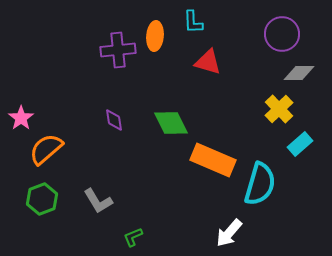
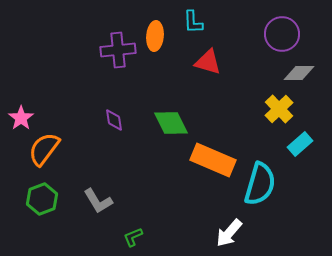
orange semicircle: moved 2 px left; rotated 12 degrees counterclockwise
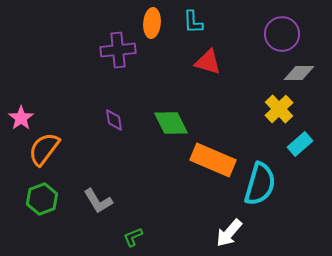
orange ellipse: moved 3 px left, 13 px up
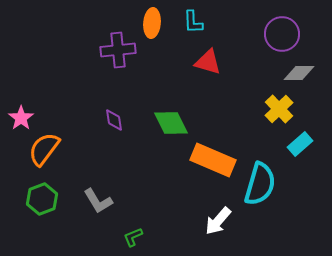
white arrow: moved 11 px left, 12 px up
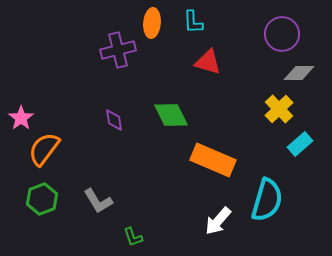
purple cross: rotated 8 degrees counterclockwise
green diamond: moved 8 px up
cyan semicircle: moved 7 px right, 16 px down
green L-shape: rotated 85 degrees counterclockwise
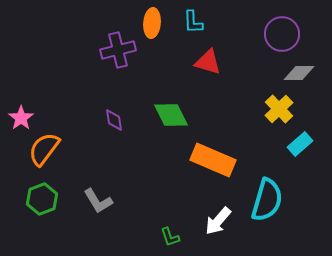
green L-shape: moved 37 px right
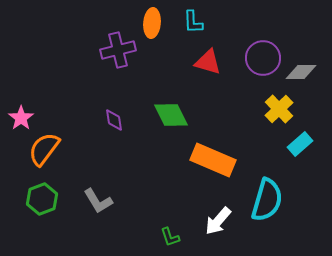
purple circle: moved 19 px left, 24 px down
gray diamond: moved 2 px right, 1 px up
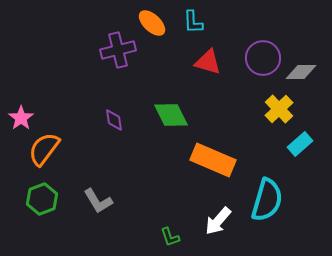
orange ellipse: rotated 52 degrees counterclockwise
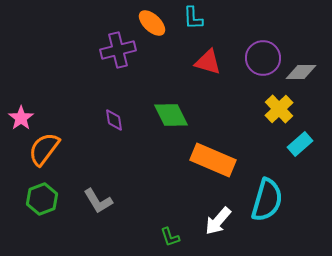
cyan L-shape: moved 4 px up
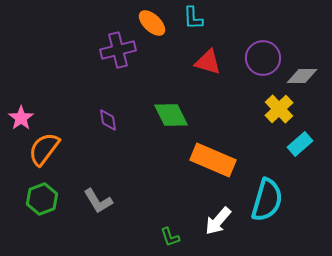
gray diamond: moved 1 px right, 4 px down
purple diamond: moved 6 px left
